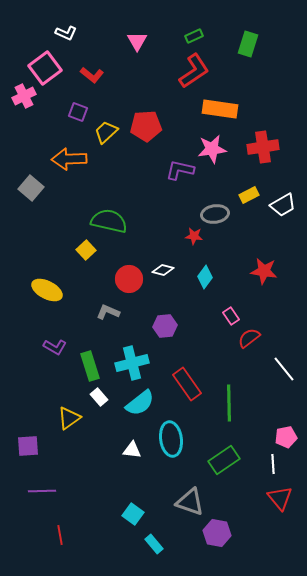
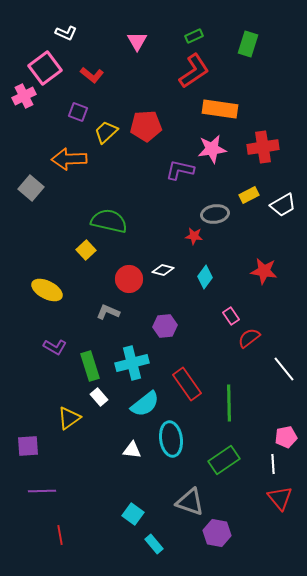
cyan semicircle at (140, 403): moved 5 px right, 1 px down
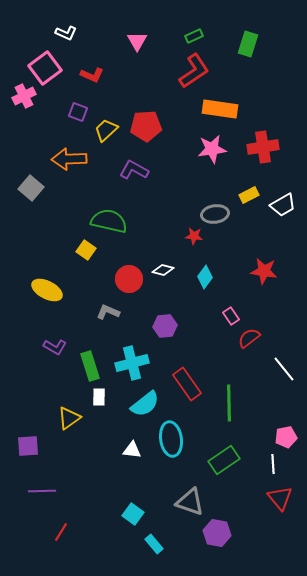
red L-shape at (92, 75): rotated 15 degrees counterclockwise
yellow trapezoid at (106, 132): moved 2 px up
purple L-shape at (180, 170): moved 46 px left; rotated 16 degrees clockwise
yellow square at (86, 250): rotated 12 degrees counterclockwise
white rectangle at (99, 397): rotated 42 degrees clockwise
red line at (60, 535): moved 1 px right, 3 px up; rotated 42 degrees clockwise
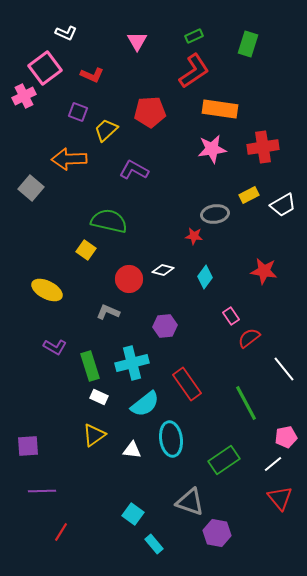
red pentagon at (146, 126): moved 4 px right, 14 px up
white rectangle at (99, 397): rotated 66 degrees counterclockwise
green line at (229, 403): moved 17 px right; rotated 27 degrees counterclockwise
yellow triangle at (69, 418): moved 25 px right, 17 px down
white line at (273, 464): rotated 54 degrees clockwise
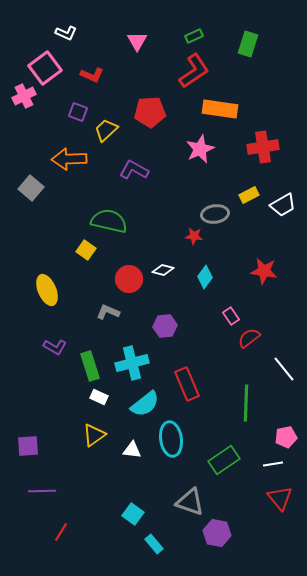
pink star at (212, 149): moved 12 px left; rotated 16 degrees counterclockwise
yellow ellipse at (47, 290): rotated 40 degrees clockwise
red rectangle at (187, 384): rotated 12 degrees clockwise
green line at (246, 403): rotated 30 degrees clockwise
white line at (273, 464): rotated 30 degrees clockwise
